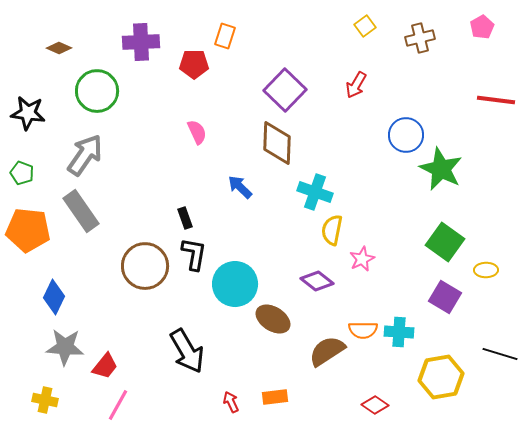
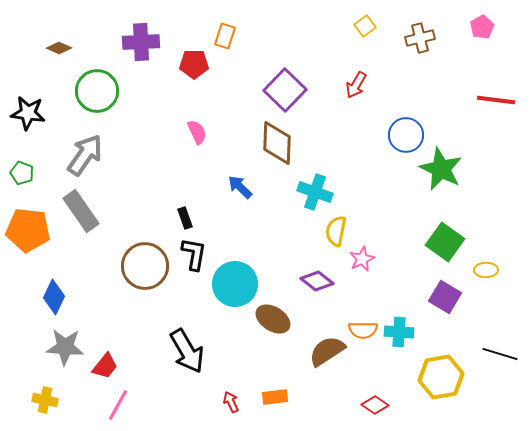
yellow semicircle at (332, 230): moved 4 px right, 1 px down
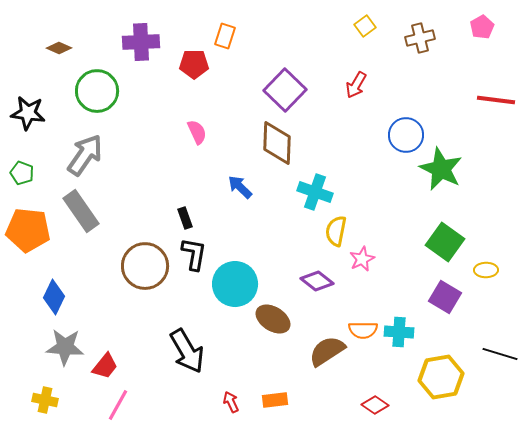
orange rectangle at (275, 397): moved 3 px down
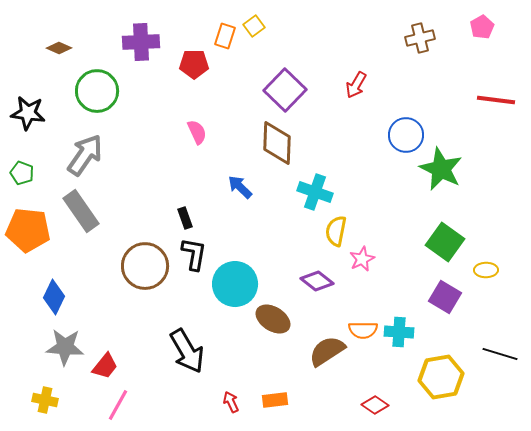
yellow square at (365, 26): moved 111 px left
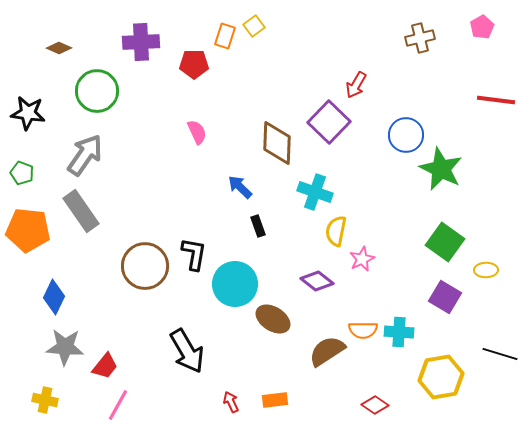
purple square at (285, 90): moved 44 px right, 32 px down
black rectangle at (185, 218): moved 73 px right, 8 px down
